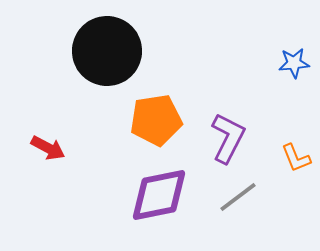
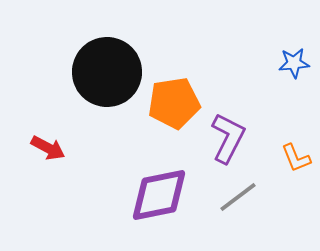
black circle: moved 21 px down
orange pentagon: moved 18 px right, 17 px up
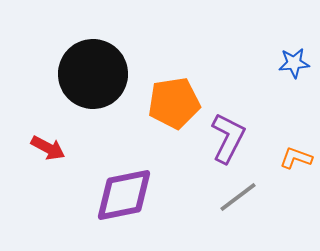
black circle: moved 14 px left, 2 px down
orange L-shape: rotated 132 degrees clockwise
purple diamond: moved 35 px left
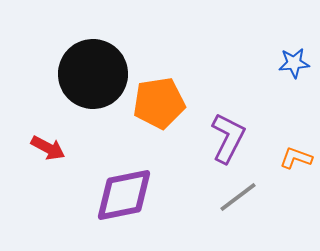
orange pentagon: moved 15 px left
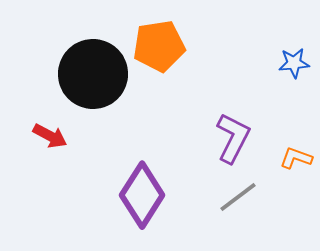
orange pentagon: moved 57 px up
purple L-shape: moved 5 px right
red arrow: moved 2 px right, 12 px up
purple diamond: moved 18 px right; rotated 46 degrees counterclockwise
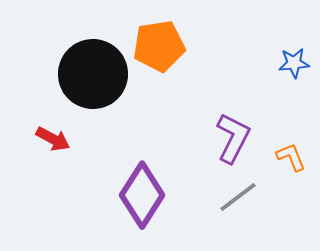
red arrow: moved 3 px right, 3 px down
orange L-shape: moved 5 px left, 1 px up; rotated 48 degrees clockwise
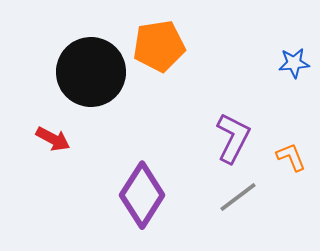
black circle: moved 2 px left, 2 px up
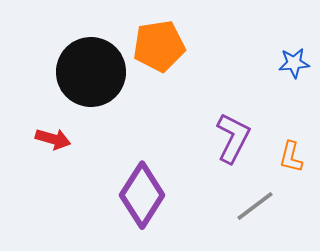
red arrow: rotated 12 degrees counterclockwise
orange L-shape: rotated 144 degrees counterclockwise
gray line: moved 17 px right, 9 px down
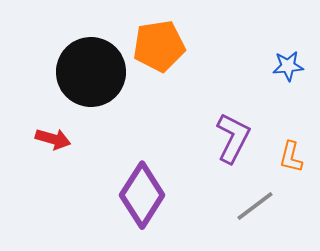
blue star: moved 6 px left, 3 px down
